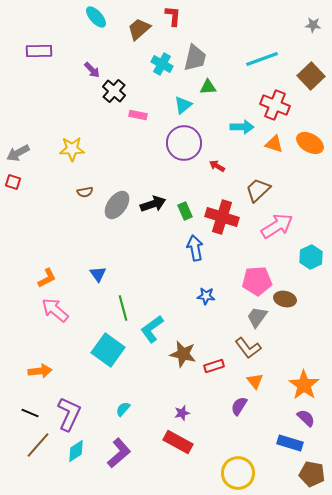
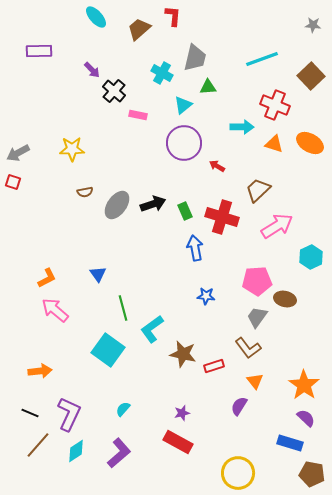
cyan cross at (162, 64): moved 9 px down
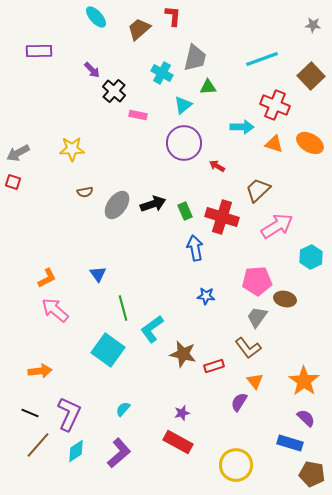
orange star at (304, 385): moved 4 px up
purple semicircle at (239, 406): moved 4 px up
yellow circle at (238, 473): moved 2 px left, 8 px up
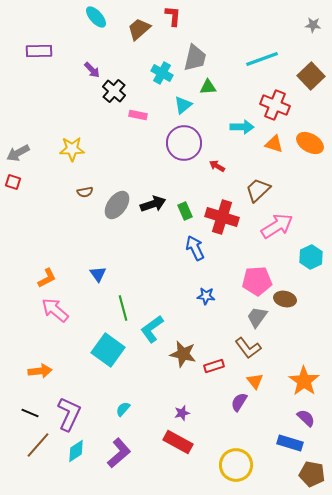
blue arrow at (195, 248): rotated 15 degrees counterclockwise
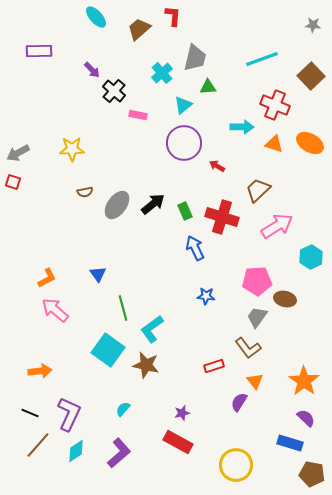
cyan cross at (162, 73): rotated 20 degrees clockwise
black arrow at (153, 204): rotated 20 degrees counterclockwise
brown star at (183, 354): moved 37 px left, 11 px down
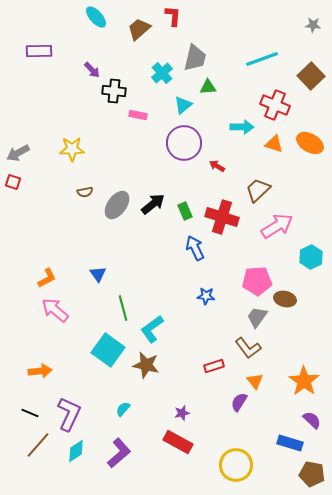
black cross at (114, 91): rotated 35 degrees counterclockwise
purple semicircle at (306, 418): moved 6 px right, 2 px down
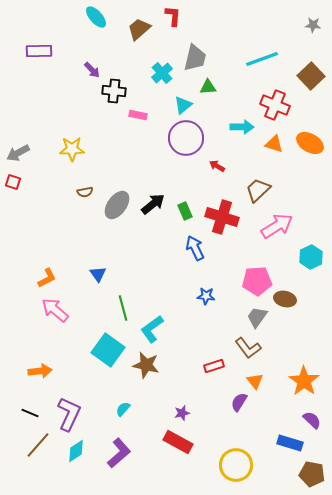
purple circle at (184, 143): moved 2 px right, 5 px up
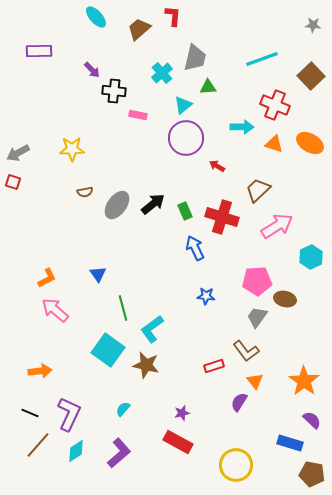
brown L-shape at (248, 348): moved 2 px left, 3 px down
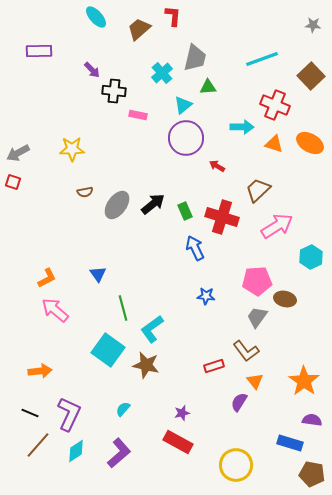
purple semicircle at (312, 420): rotated 36 degrees counterclockwise
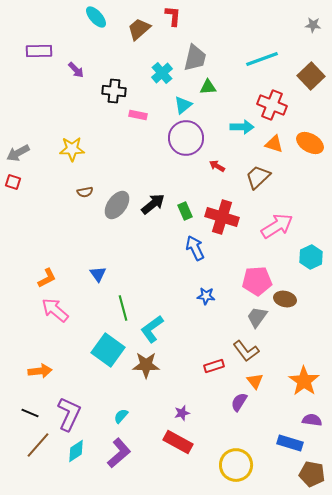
purple arrow at (92, 70): moved 16 px left
red cross at (275, 105): moved 3 px left
brown trapezoid at (258, 190): moved 13 px up
brown star at (146, 365): rotated 12 degrees counterclockwise
cyan semicircle at (123, 409): moved 2 px left, 7 px down
